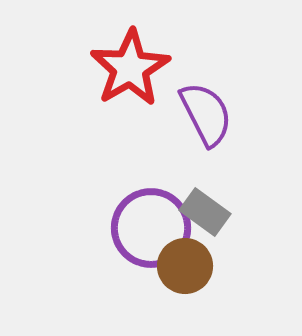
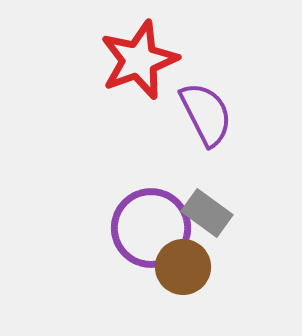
red star: moved 9 px right, 8 px up; rotated 10 degrees clockwise
gray rectangle: moved 2 px right, 1 px down
brown circle: moved 2 px left, 1 px down
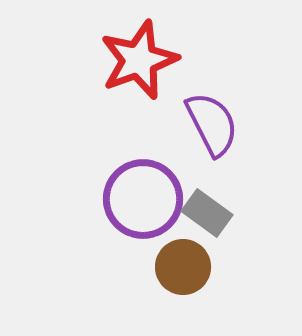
purple semicircle: moved 6 px right, 10 px down
purple circle: moved 8 px left, 29 px up
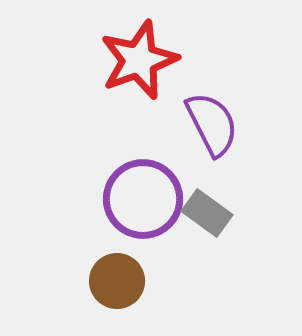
brown circle: moved 66 px left, 14 px down
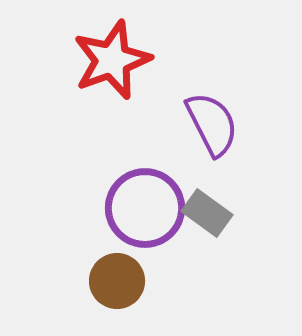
red star: moved 27 px left
purple circle: moved 2 px right, 9 px down
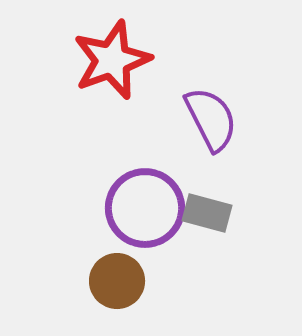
purple semicircle: moved 1 px left, 5 px up
gray rectangle: rotated 21 degrees counterclockwise
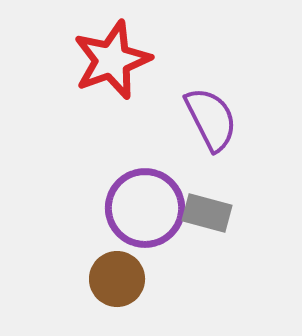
brown circle: moved 2 px up
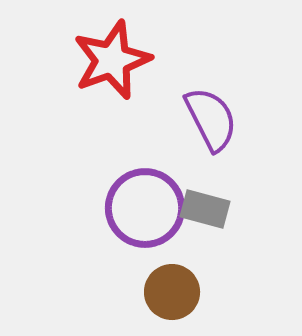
gray rectangle: moved 2 px left, 4 px up
brown circle: moved 55 px right, 13 px down
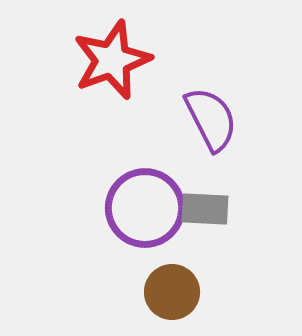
gray rectangle: rotated 12 degrees counterclockwise
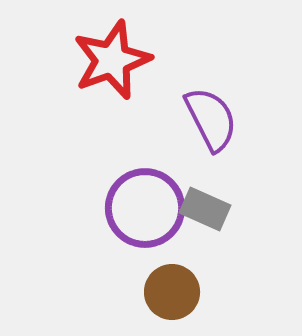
gray rectangle: rotated 21 degrees clockwise
